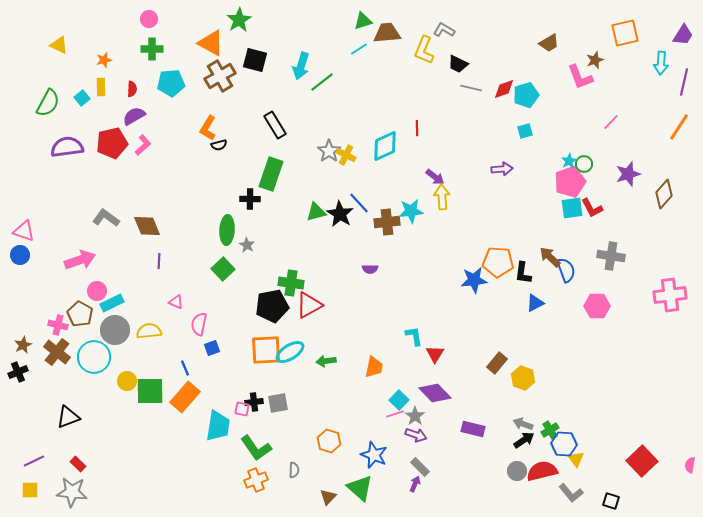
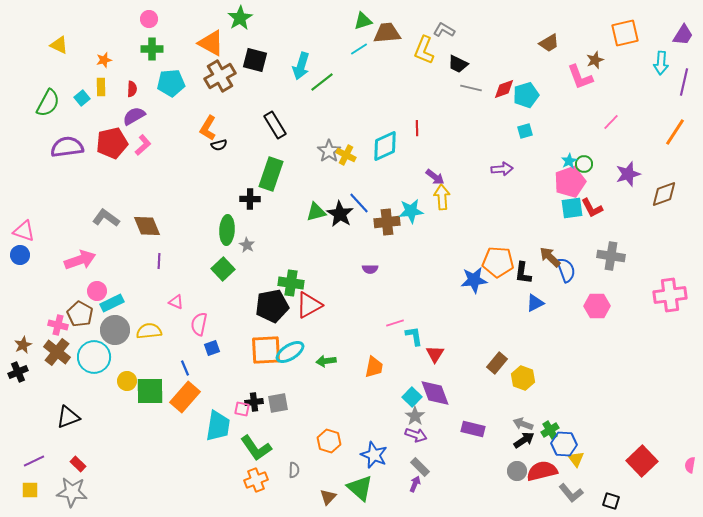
green star at (239, 20): moved 1 px right, 2 px up
orange line at (679, 127): moved 4 px left, 5 px down
brown diamond at (664, 194): rotated 28 degrees clockwise
purple diamond at (435, 393): rotated 24 degrees clockwise
cyan square at (399, 400): moved 13 px right, 3 px up
pink line at (395, 414): moved 91 px up
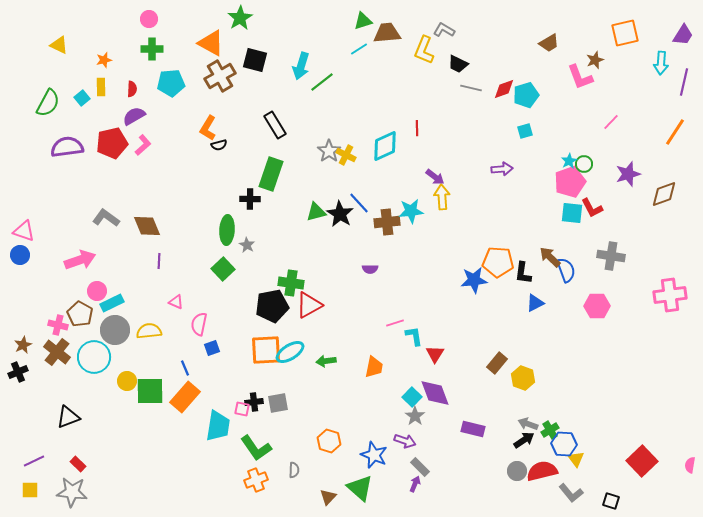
cyan square at (572, 208): moved 5 px down; rotated 15 degrees clockwise
gray arrow at (523, 424): moved 5 px right
purple arrow at (416, 435): moved 11 px left, 6 px down
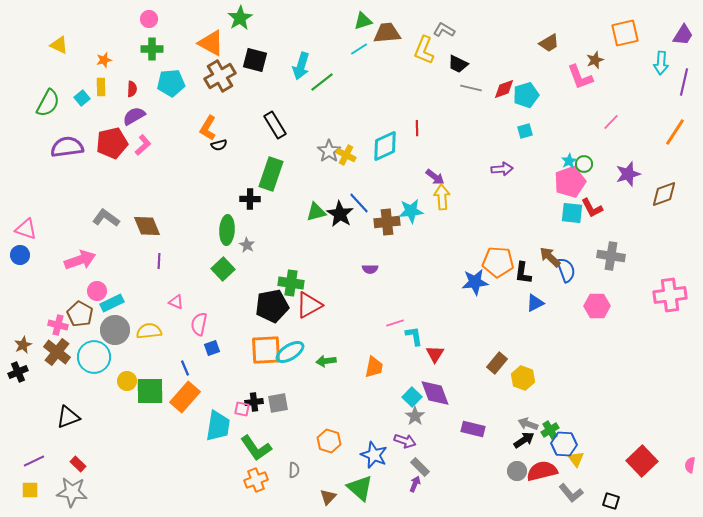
pink triangle at (24, 231): moved 2 px right, 2 px up
blue star at (474, 280): moved 1 px right, 2 px down
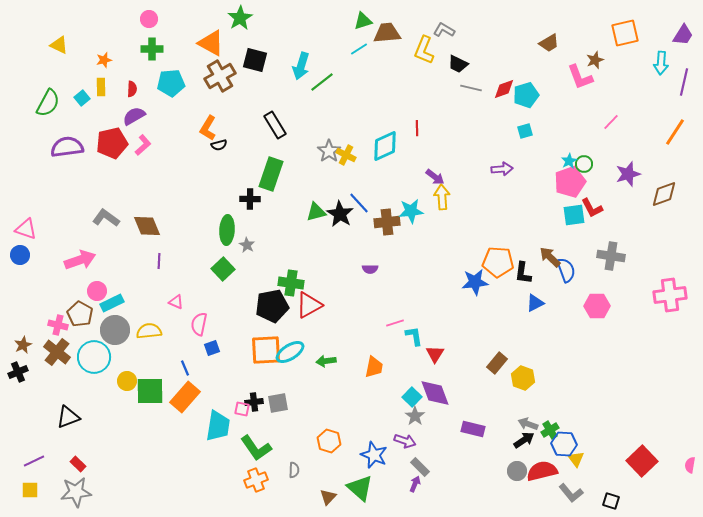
cyan square at (572, 213): moved 2 px right, 2 px down; rotated 15 degrees counterclockwise
gray star at (72, 492): moved 4 px right; rotated 12 degrees counterclockwise
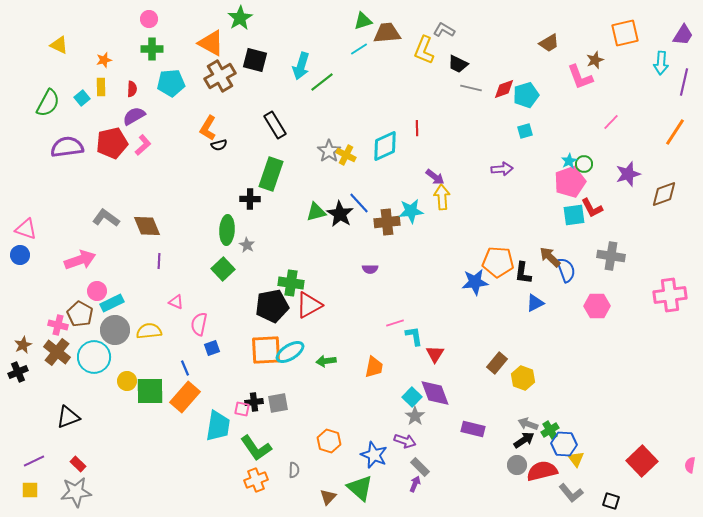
gray circle at (517, 471): moved 6 px up
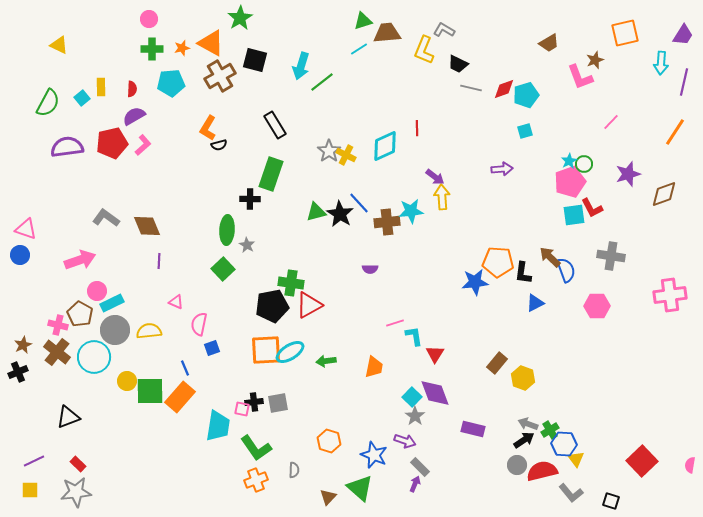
orange star at (104, 60): moved 78 px right, 12 px up
orange rectangle at (185, 397): moved 5 px left
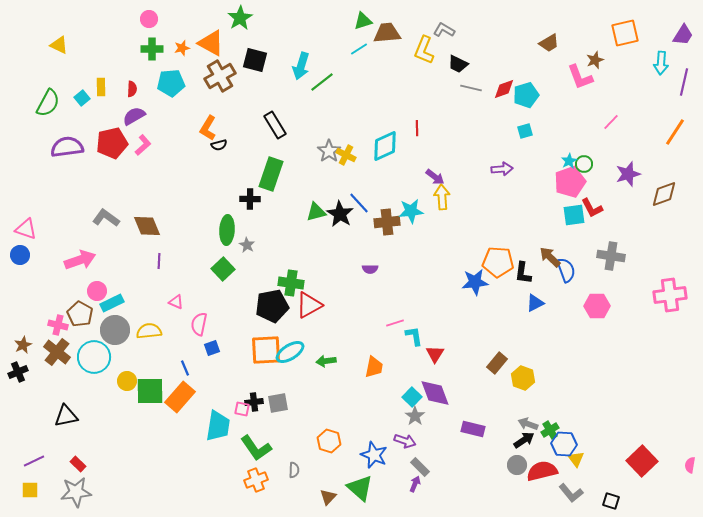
black triangle at (68, 417): moved 2 px left, 1 px up; rotated 10 degrees clockwise
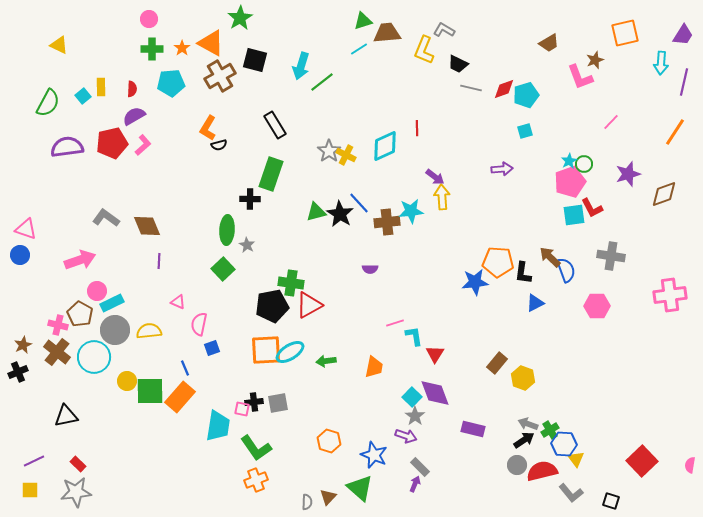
orange star at (182, 48): rotated 21 degrees counterclockwise
cyan square at (82, 98): moved 1 px right, 2 px up
pink triangle at (176, 302): moved 2 px right
purple arrow at (405, 441): moved 1 px right, 5 px up
gray semicircle at (294, 470): moved 13 px right, 32 px down
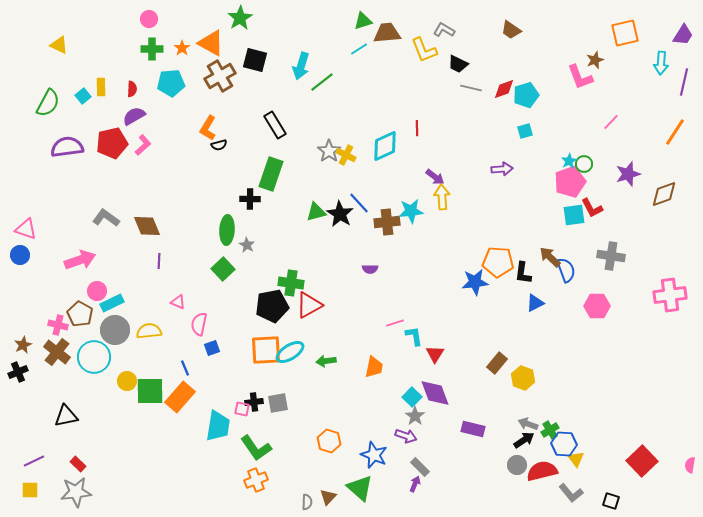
brown trapezoid at (549, 43): moved 38 px left, 13 px up; rotated 65 degrees clockwise
yellow L-shape at (424, 50): rotated 44 degrees counterclockwise
